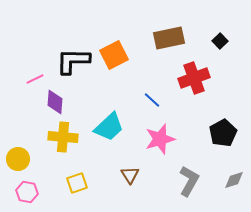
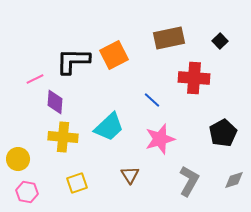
red cross: rotated 24 degrees clockwise
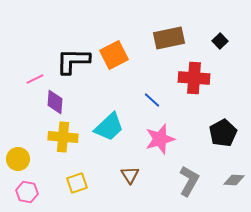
gray diamond: rotated 20 degrees clockwise
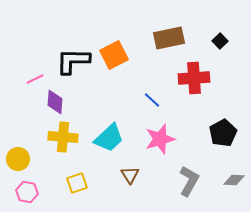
red cross: rotated 8 degrees counterclockwise
cyan trapezoid: moved 11 px down
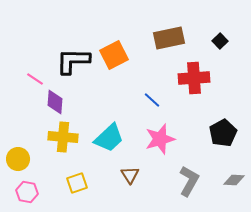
pink line: rotated 60 degrees clockwise
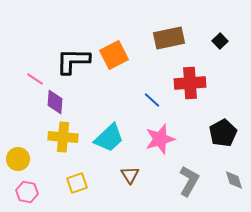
red cross: moved 4 px left, 5 px down
gray diamond: rotated 70 degrees clockwise
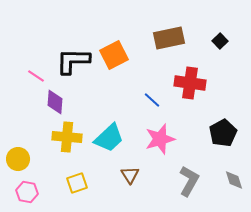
pink line: moved 1 px right, 3 px up
red cross: rotated 12 degrees clockwise
yellow cross: moved 4 px right
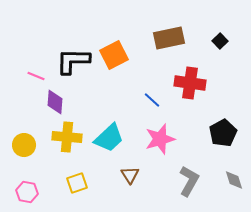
pink line: rotated 12 degrees counterclockwise
yellow circle: moved 6 px right, 14 px up
